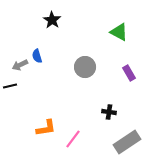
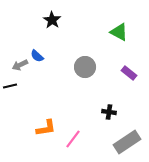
blue semicircle: rotated 32 degrees counterclockwise
purple rectangle: rotated 21 degrees counterclockwise
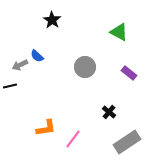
black cross: rotated 32 degrees clockwise
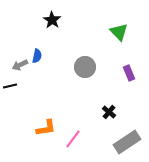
green triangle: rotated 18 degrees clockwise
blue semicircle: rotated 120 degrees counterclockwise
purple rectangle: rotated 28 degrees clockwise
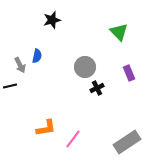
black star: rotated 24 degrees clockwise
gray arrow: rotated 91 degrees counterclockwise
black cross: moved 12 px left, 24 px up; rotated 24 degrees clockwise
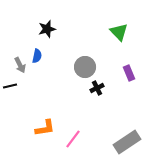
black star: moved 5 px left, 9 px down
orange L-shape: moved 1 px left
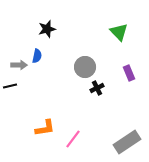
gray arrow: moved 1 px left; rotated 63 degrees counterclockwise
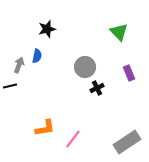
gray arrow: rotated 70 degrees counterclockwise
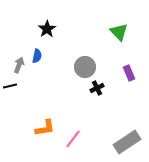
black star: rotated 18 degrees counterclockwise
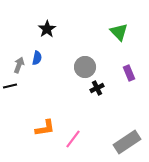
blue semicircle: moved 2 px down
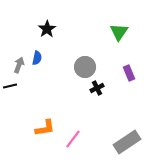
green triangle: rotated 18 degrees clockwise
